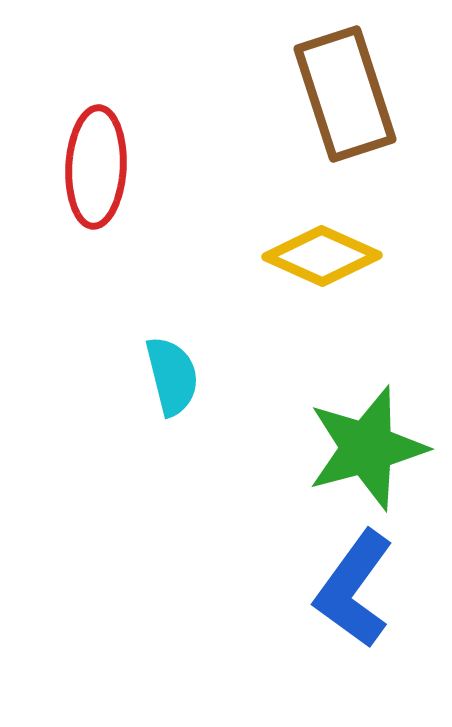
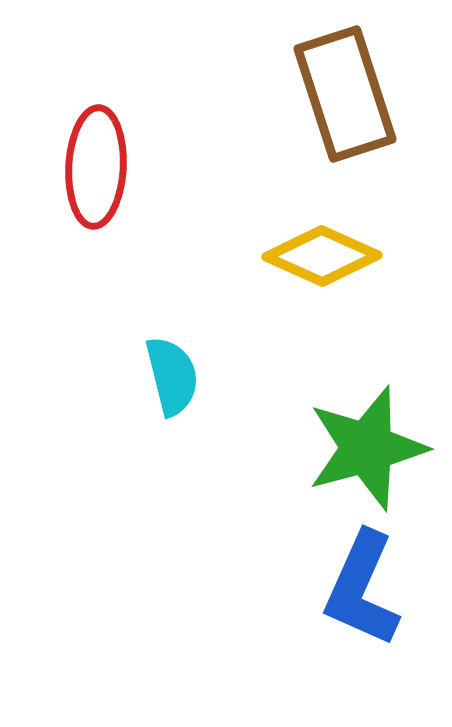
blue L-shape: moved 8 px right; rotated 12 degrees counterclockwise
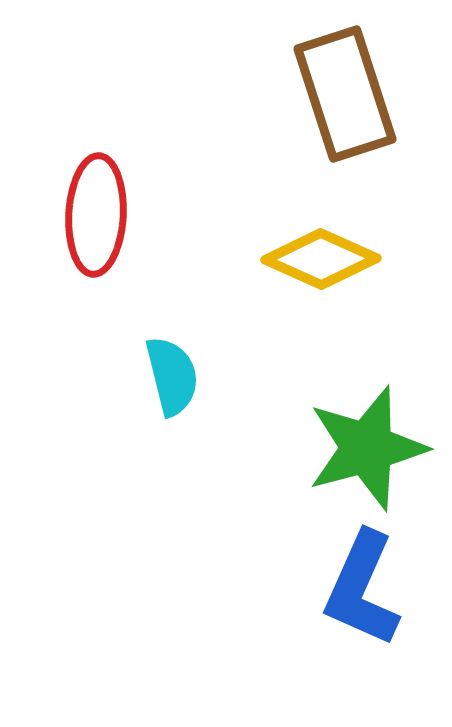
red ellipse: moved 48 px down
yellow diamond: moved 1 px left, 3 px down
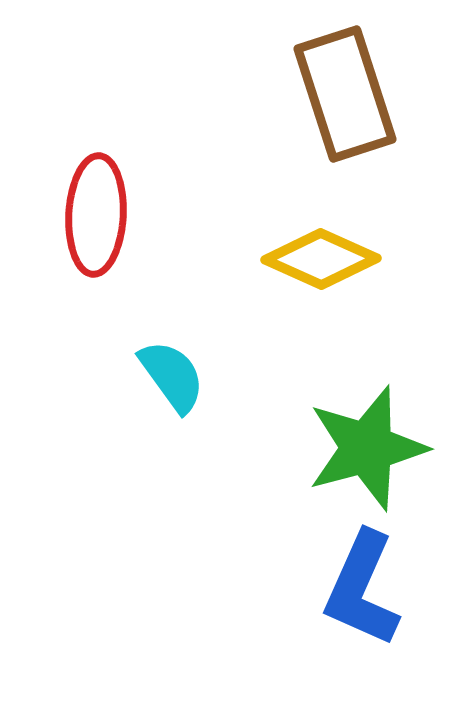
cyan semicircle: rotated 22 degrees counterclockwise
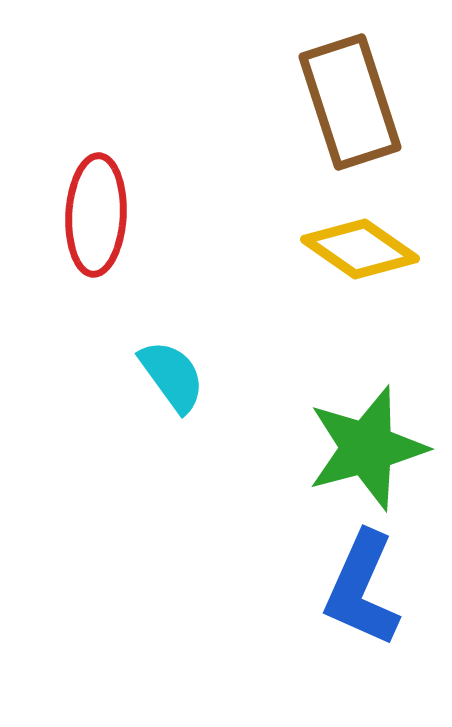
brown rectangle: moved 5 px right, 8 px down
yellow diamond: moved 39 px right, 10 px up; rotated 11 degrees clockwise
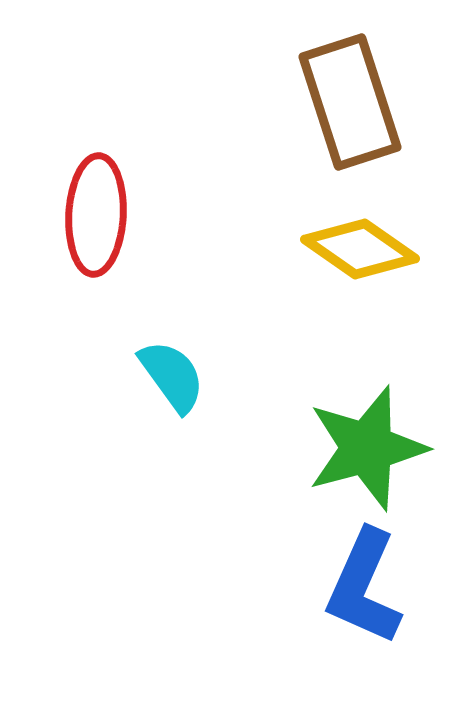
blue L-shape: moved 2 px right, 2 px up
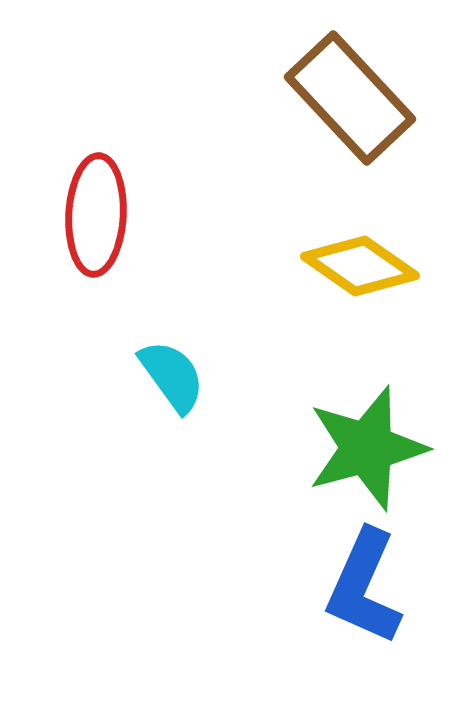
brown rectangle: moved 4 px up; rotated 25 degrees counterclockwise
yellow diamond: moved 17 px down
